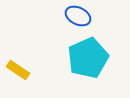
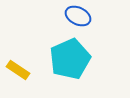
cyan pentagon: moved 18 px left, 1 px down
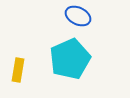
yellow rectangle: rotated 65 degrees clockwise
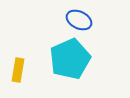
blue ellipse: moved 1 px right, 4 px down
